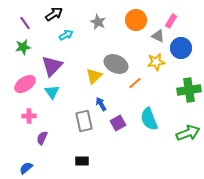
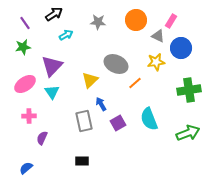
gray star: rotated 21 degrees counterclockwise
yellow triangle: moved 4 px left, 4 px down
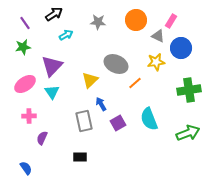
black rectangle: moved 2 px left, 4 px up
blue semicircle: rotated 96 degrees clockwise
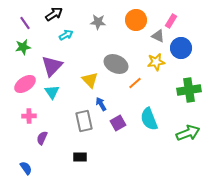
yellow triangle: rotated 30 degrees counterclockwise
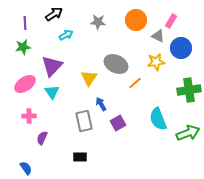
purple line: rotated 32 degrees clockwise
yellow triangle: moved 1 px left, 2 px up; rotated 18 degrees clockwise
cyan semicircle: moved 9 px right
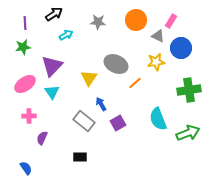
gray rectangle: rotated 40 degrees counterclockwise
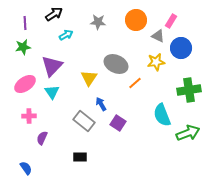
cyan semicircle: moved 4 px right, 4 px up
purple square: rotated 28 degrees counterclockwise
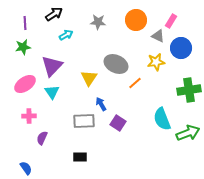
cyan semicircle: moved 4 px down
gray rectangle: rotated 40 degrees counterclockwise
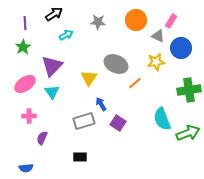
green star: rotated 21 degrees counterclockwise
gray rectangle: rotated 15 degrees counterclockwise
blue semicircle: rotated 120 degrees clockwise
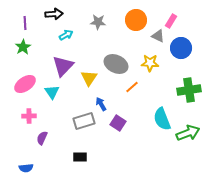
black arrow: rotated 30 degrees clockwise
yellow star: moved 6 px left, 1 px down; rotated 12 degrees clockwise
purple triangle: moved 11 px right
orange line: moved 3 px left, 4 px down
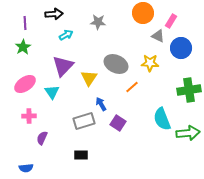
orange circle: moved 7 px right, 7 px up
green arrow: rotated 15 degrees clockwise
black rectangle: moved 1 px right, 2 px up
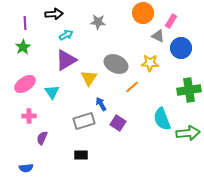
purple triangle: moved 3 px right, 6 px up; rotated 15 degrees clockwise
